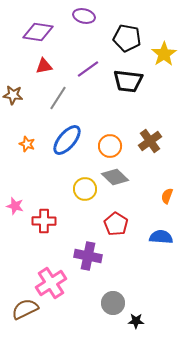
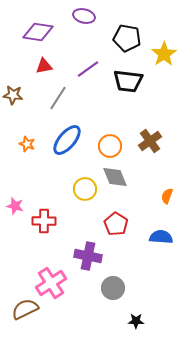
gray diamond: rotated 24 degrees clockwise
gray circle: moved 15 px up
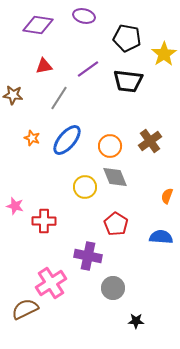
purple diamond: moved 7 px up
gray line: moved 1 px right
orange star: moved 5 px right, 6 px up
yellow circle: moved 2 px up
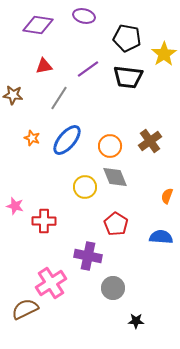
black trapezoid: moved 4 px up
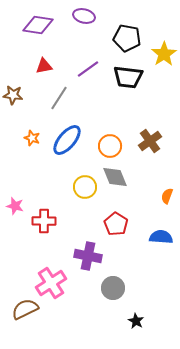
black star: rotated 28 degrees clockwise
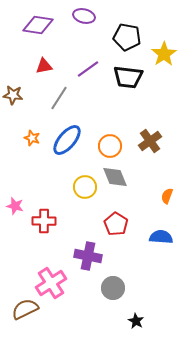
black pentagon: moved 1 px up
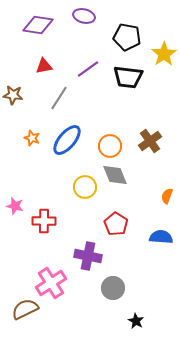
gray diamond: moved 2 px up
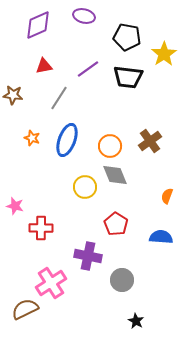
purple diamond: rotated 32 degrees counterclockwise
blue ellipse: rotated 20 degrees counterclockwise
red cross: moved 3 px left, 7 px down
gray circle: moved 9 px right, 8 px up
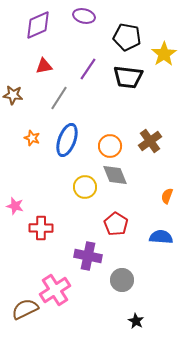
purple line: rotated 20 degrees counterclockwise
pink cross: moved 4 px right, 7 px down
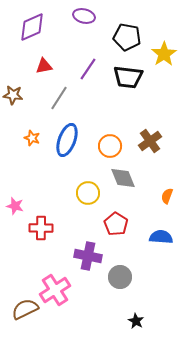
purple diamond: moved 6 px left, 2 px down
gray diamond: moved 8 px right, 3 px down
yellow circle: moved 3 px right, 6 px down
gray circle: moved 2 px left, 3 px up
